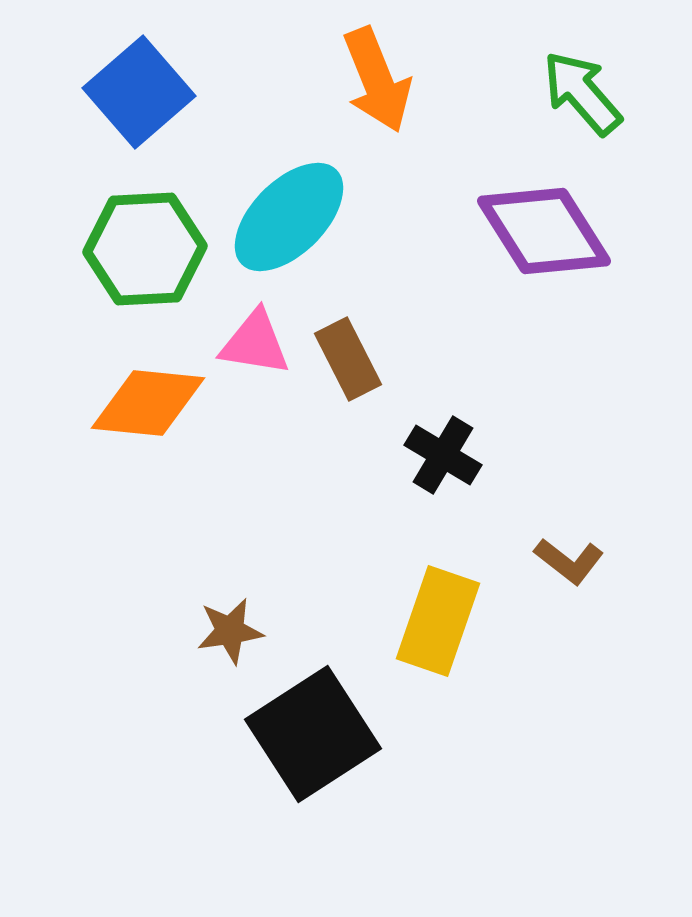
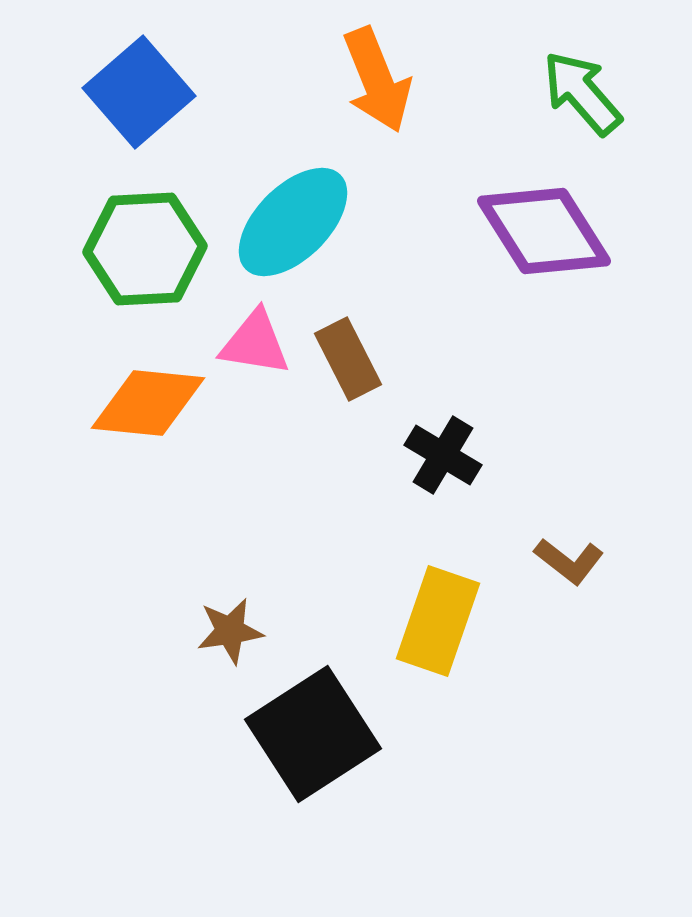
cyan ellipse: moved 4 px right, 5 px down
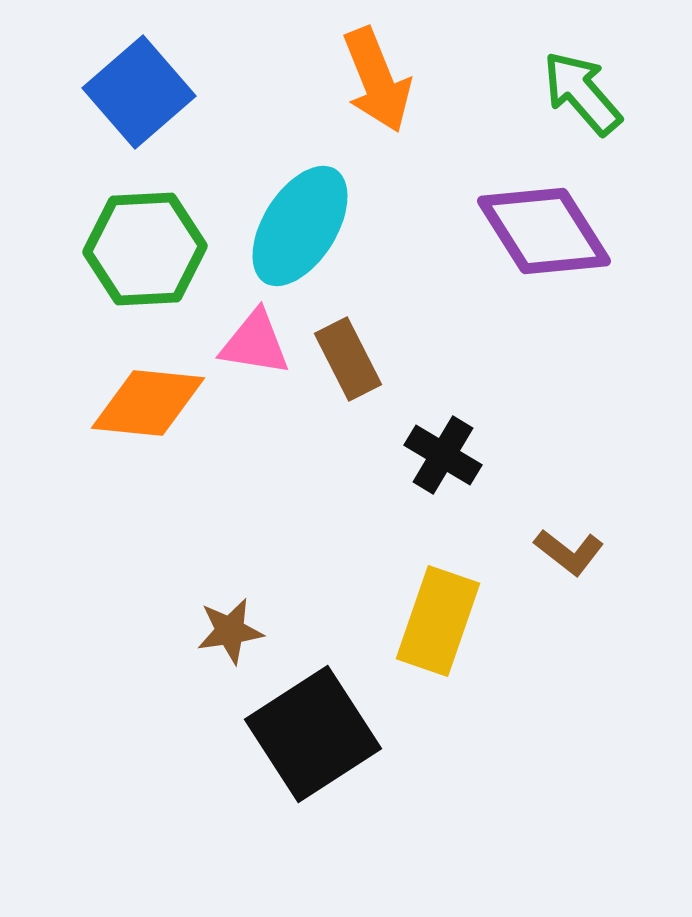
cyan ellipse: moved 7 px right, 4 px down; rotated 13 degrees counterclockwise
brown L-shape: moved 9 px up
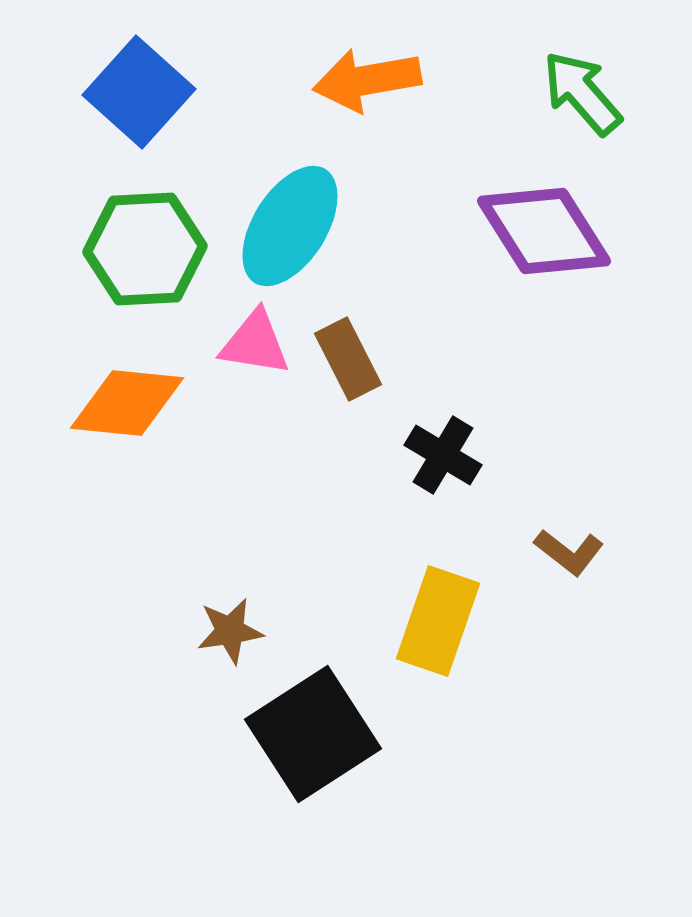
orange arrow: moved 10 px left; rotated 102 degrees clockwise
blue square: rotated 7 degrees counterclockwise
cyan ellipse: moved 10 px left
orange diamond: moved 21 px left
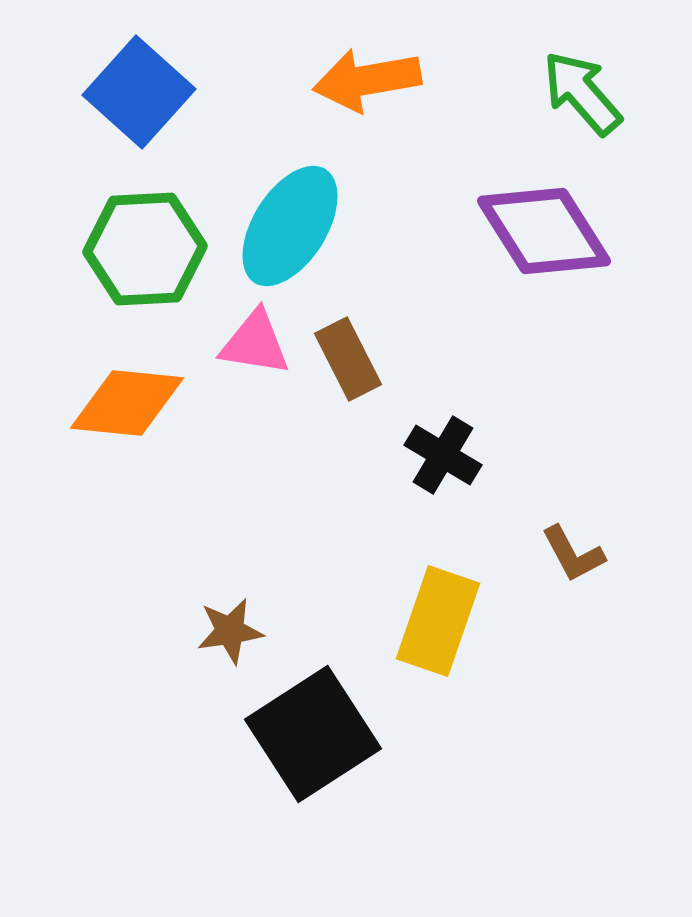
brown L-shape: moved 4 px right, 2 px down; rotated 24 degrees clockwise
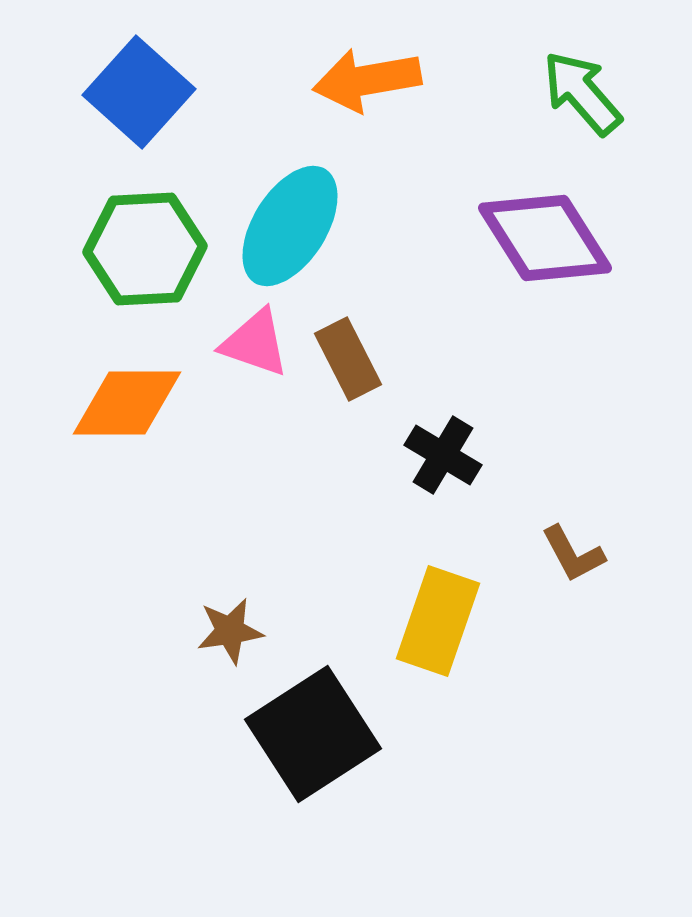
purple diamond: moved 1 px right, 7 px down
pink triangle: rotated 10 degrees clockwise
orange diamond: rotated 6 degrees counterclockwise
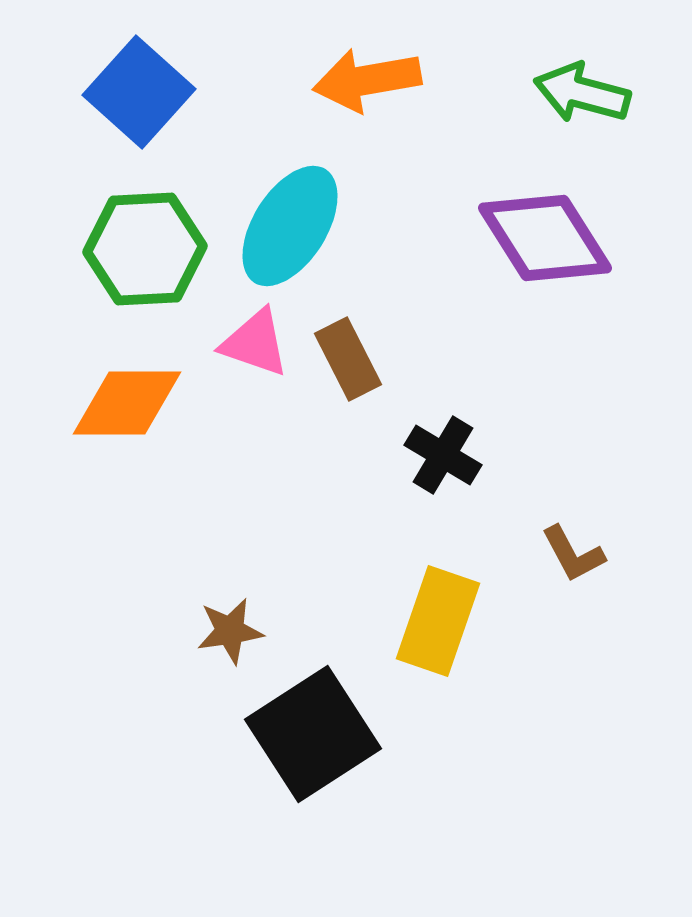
green arrow: rotated 34 degrees counterclockwise
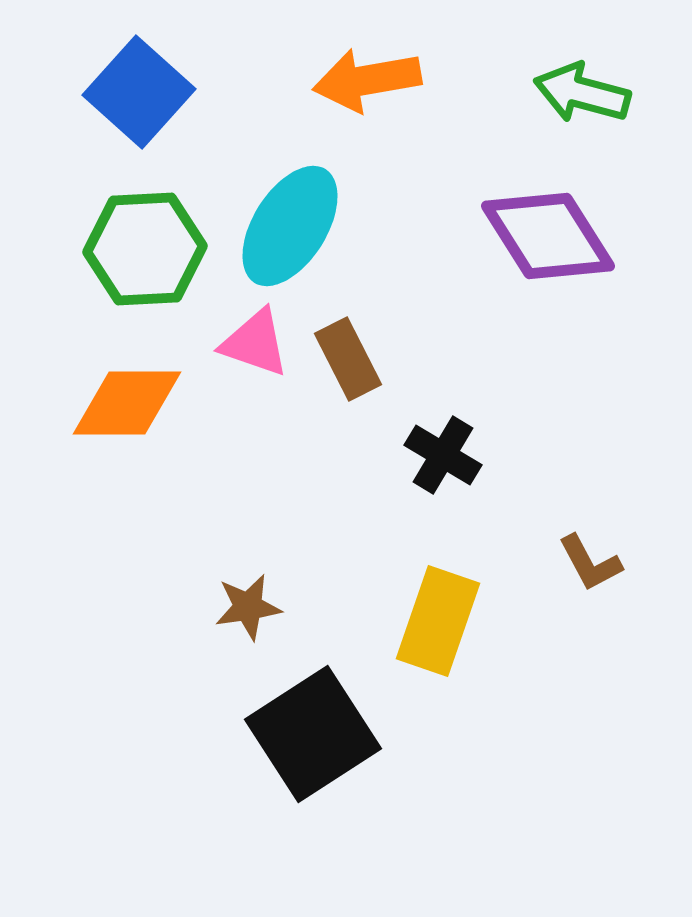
purple diamond: moved 3 px right, 2 px up
brown L-shape: moved 17 px right, 9 px down
brown star: moved 18 px right, 24 px up
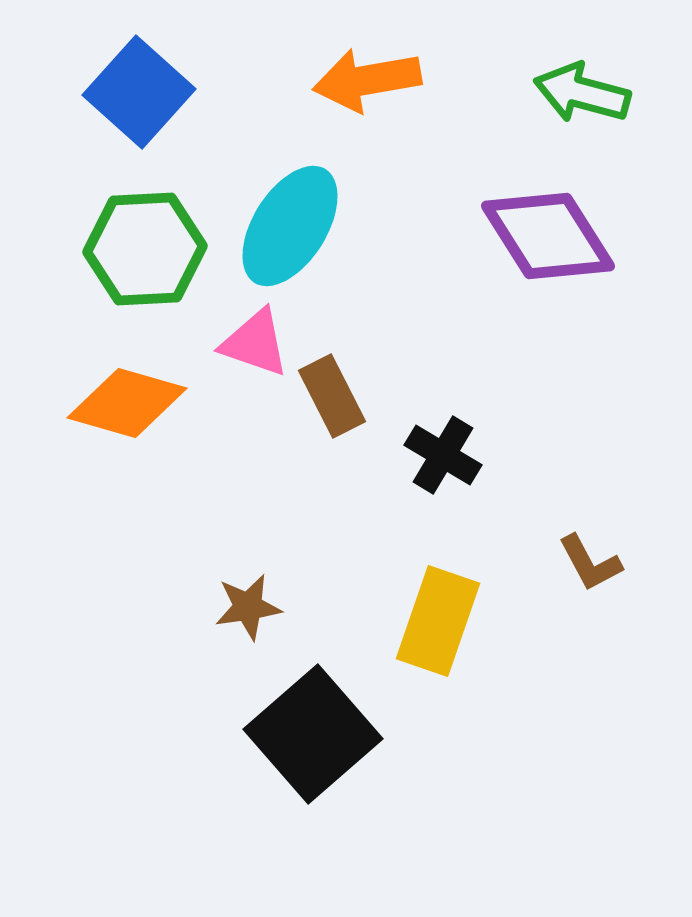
brown rectangle: moved 16 px left, 37 px down
orange diamond: rotated 16 degrees clockwise
black square: rotated 8 degrees counterclockwise
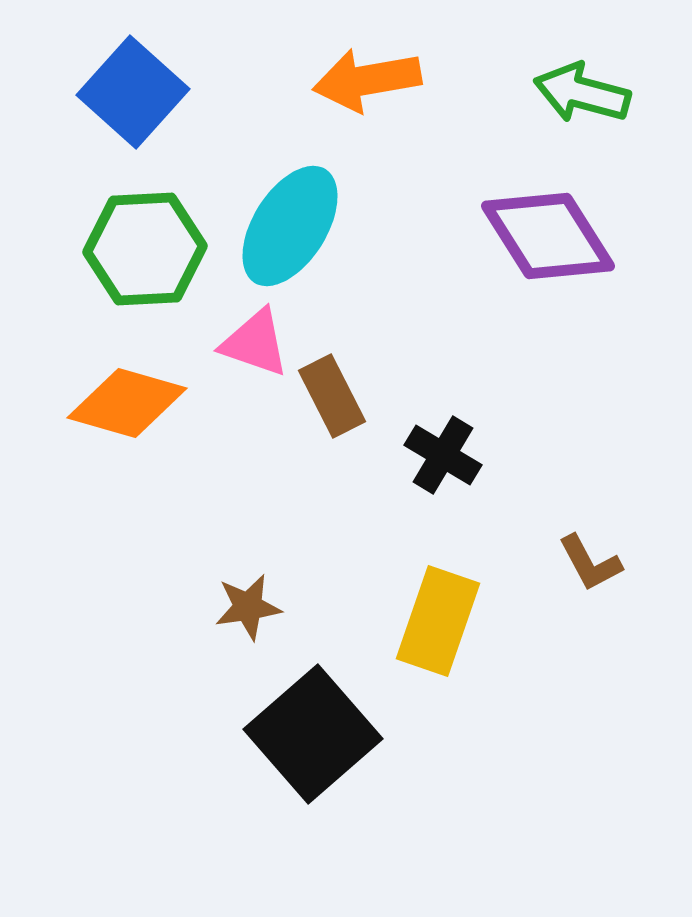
blue square: moved 6 px left
